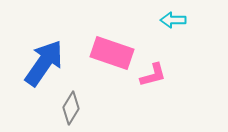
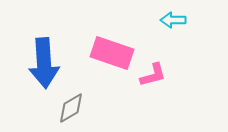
blue arrow: rotated 141 degrees clockwise
gray diamond: rotated 28 degrees clockwise
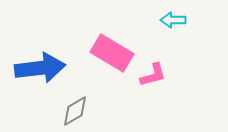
pink rectangle: rotated 12 degrees clockwise
blue arrow: moved 4 px left, 5 px down; rotated 93 degrees counterclockwise
gray diamond: moved 4 px right, 3 px down
